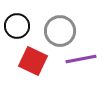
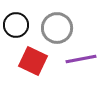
black circle: moved 1 px left, 1 px up
gray circle: moved 3 px left, 3 px up
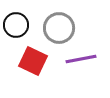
gray circle: moved 2 px right
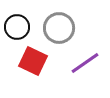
black circle: moved 1 px right, 2 px down
purple line: moved 4 px right, 4 px down; rotated 24 degrees counterclockwise
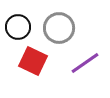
black circle: moved 1 px right
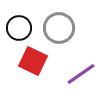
black circle: moved 1 px right, 1 px down
purple line: moved 4 px left, 11 px down
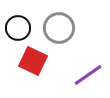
black circle: moved 1 px left
purple line: moved 7 px right, 1 px down
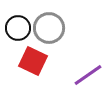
gray circle: moved 10 px left
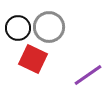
gray circle: moved 1 px up
red square: moved 2 px up
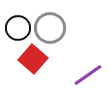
gray circle: moved 1 px right, 1 px down
red square: rotated 16 degrees clockwise
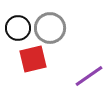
red square: rotated 36 degrees clockwise
purple line: moved 1 px right, 1 px down
